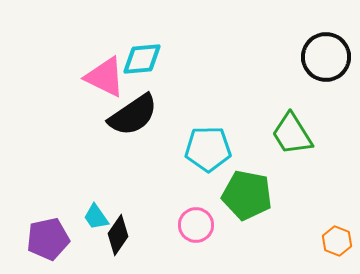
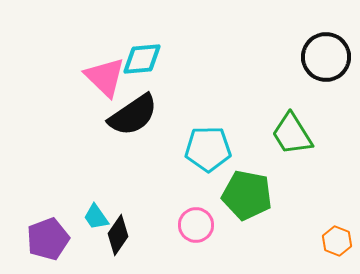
pink triangle: rotated 18 degrees clockwise
purple pentagon: rotated 9 degrees counterclockwise
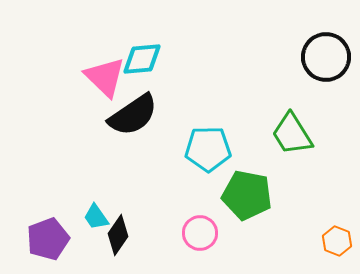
pink circle: moved 4 px right, 8 px down
